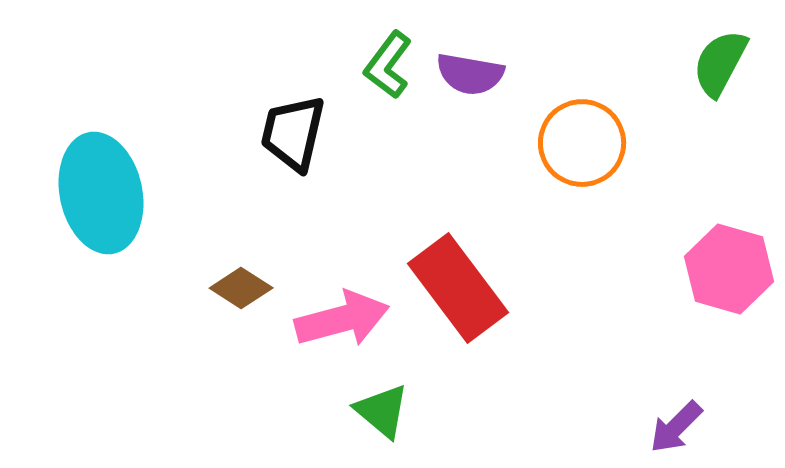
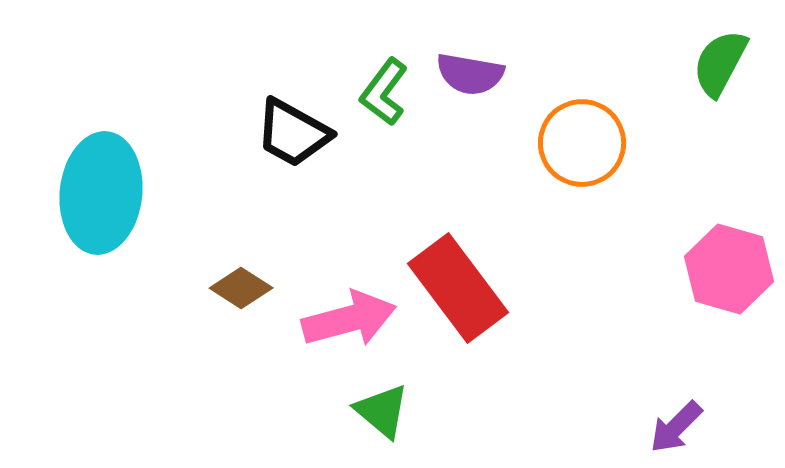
green L-shape: moved 4 px left, 27 px down
black trapezoid: rotated 74 degrees counterclockwise
cyan ellipse: rotated 18 degrees clockwise
pink arrow: moved 7 px right
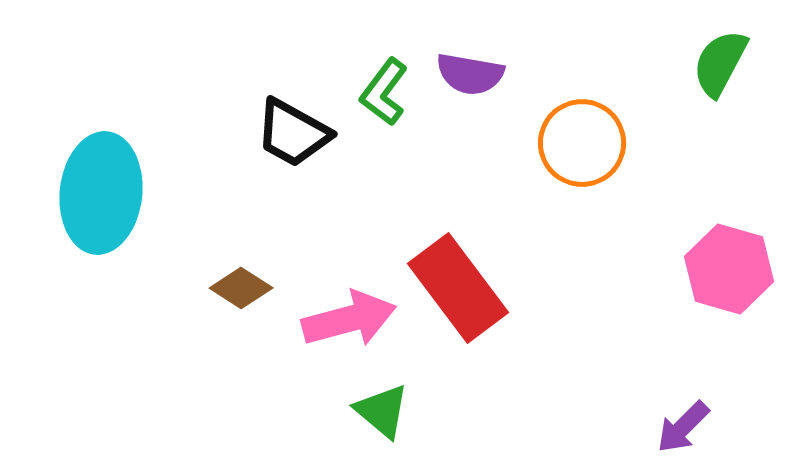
purple arrow: moved 7 px right
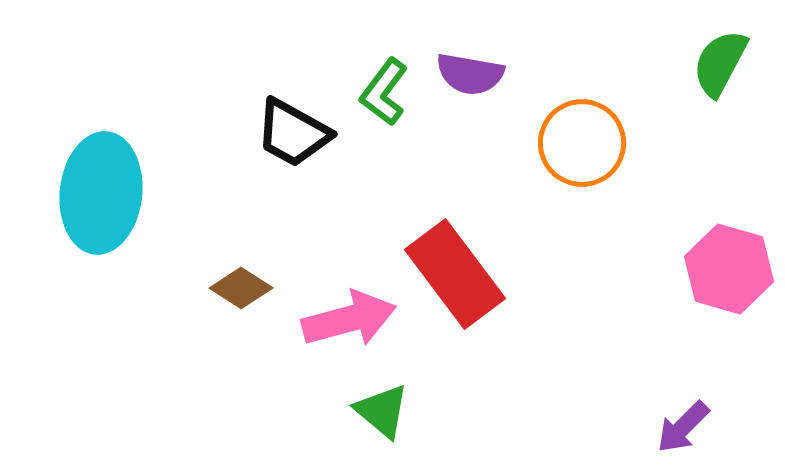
red rectangle: moved 3 px left, 14 px up
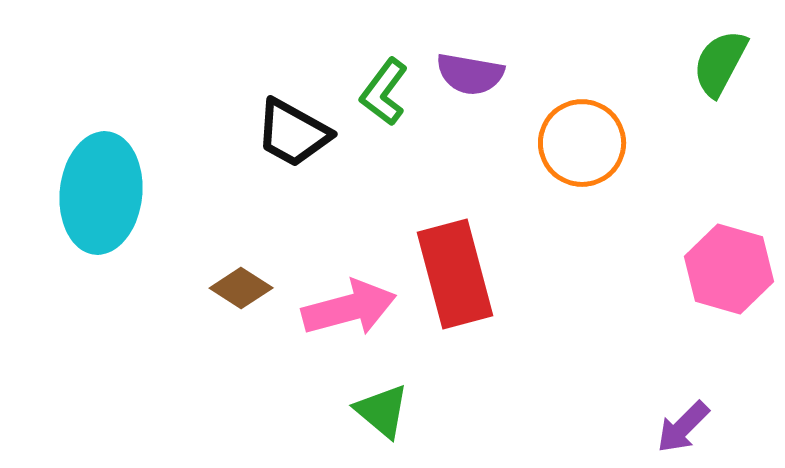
red rectangle: rotated 22 degrees clockwise
pink arrow: moved 11 px up
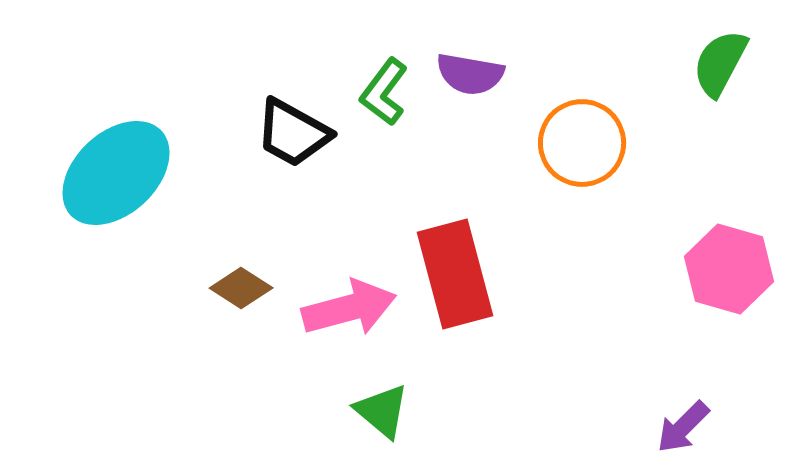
cyan ellipse: moved 15 px right, 20 px up; rotated 41 degrees clockwise
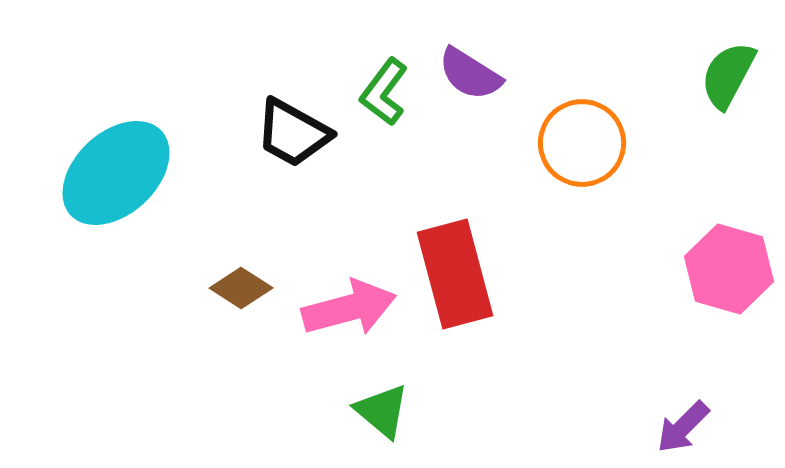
green semicircle: moved 8 px right, 12 px down
purple semicircle: rotated 22 degrees clockwise
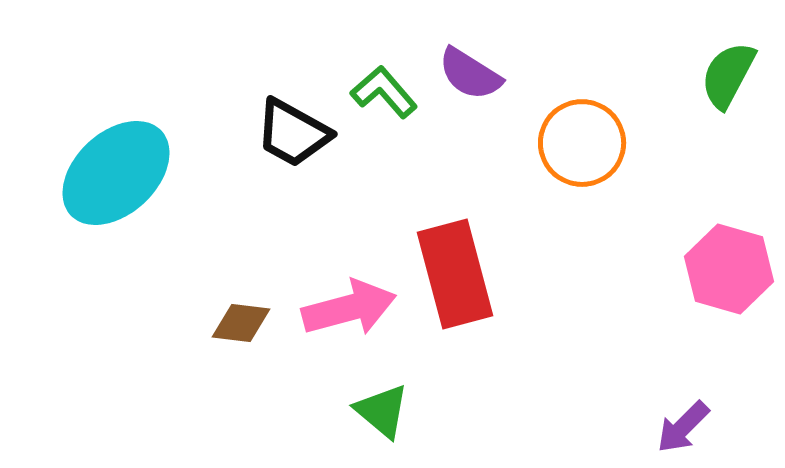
green L-shape: rotated 102 degrees clockwise
brown diamond: moved 35 px down; rotated 26 degrees counterclockwise
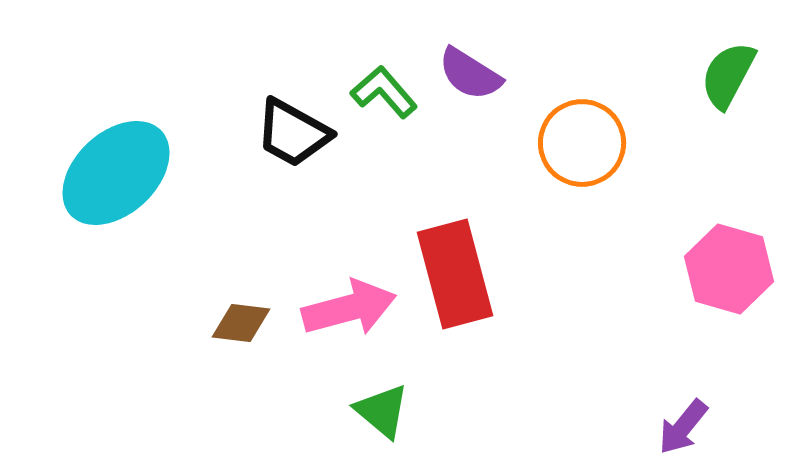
purple arrow: rotated 6 degrees counterclockwise
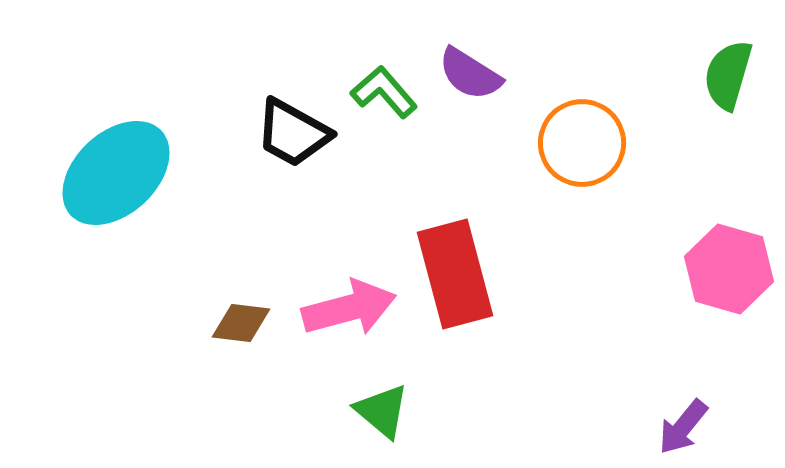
green semicircle: rotated 12 degrees counterclockwise
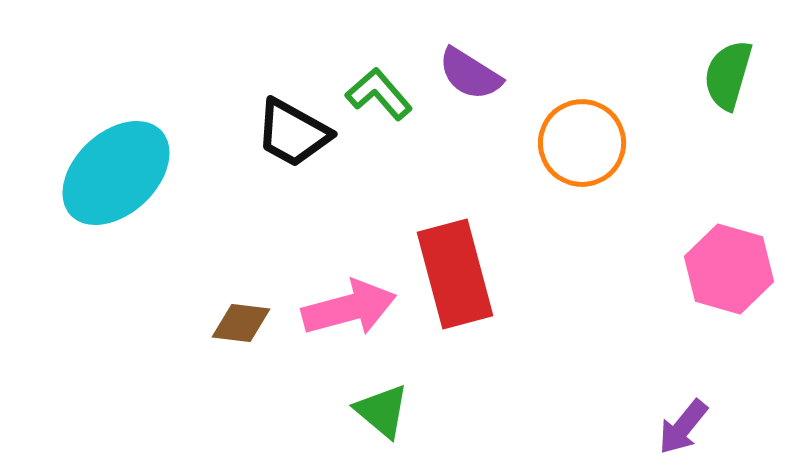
green L-shape: moved 5 px left, 2 px down
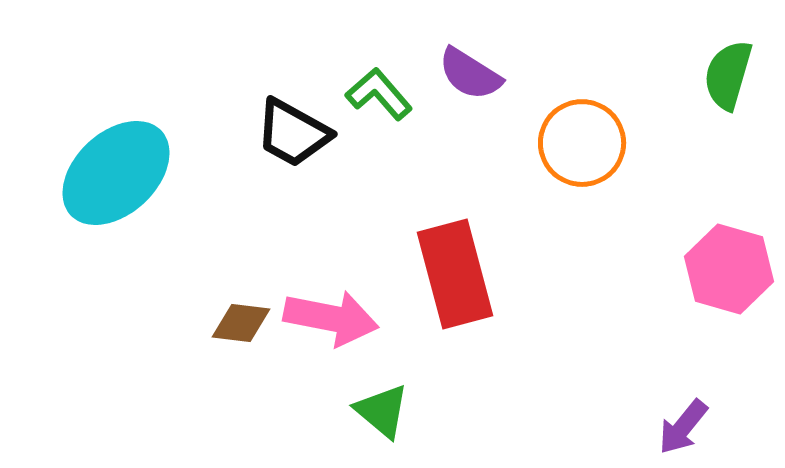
pink arrow: moved 18 px left, 10 px down; rotated 26 degrees clockwise
